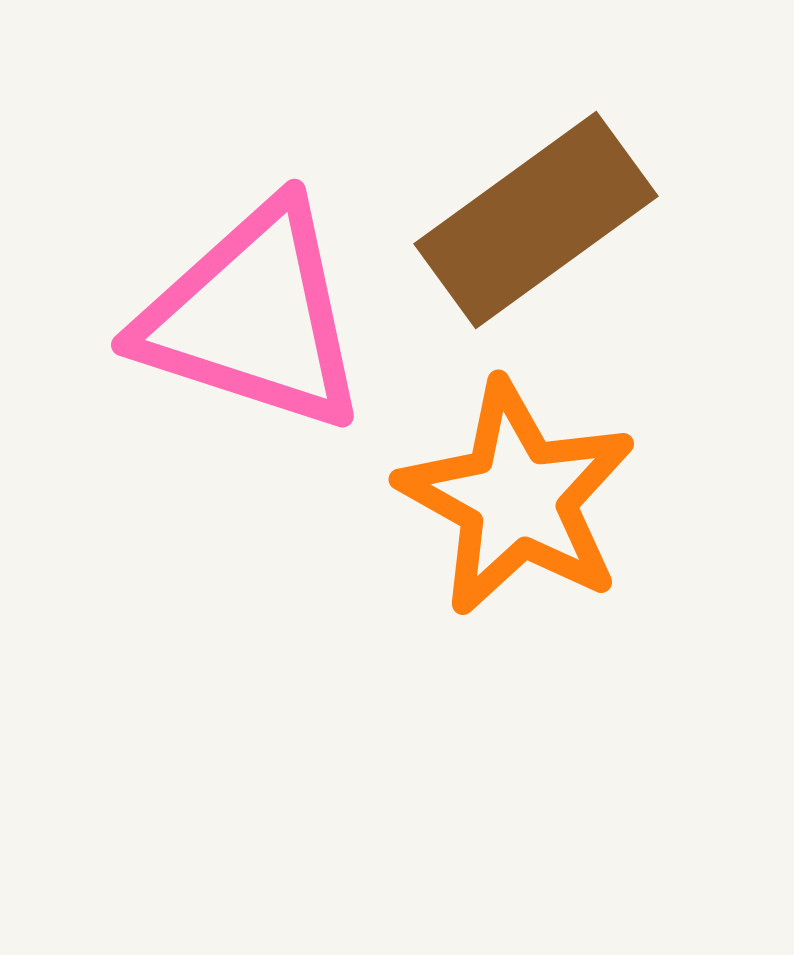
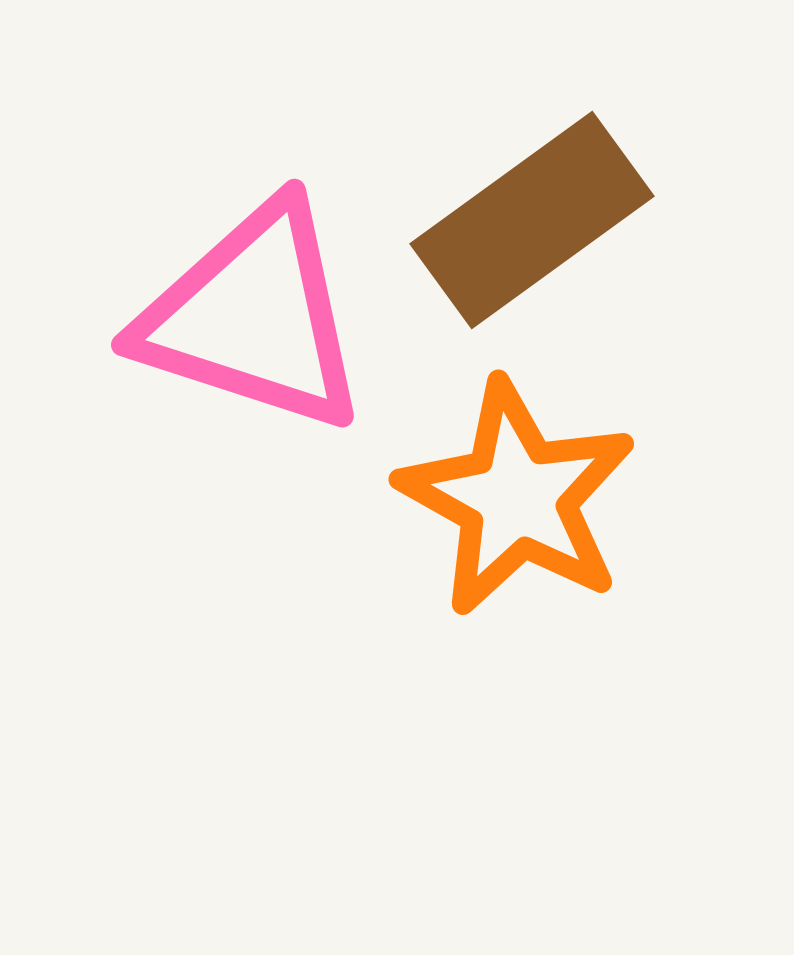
brown rectangle: moved 4 px left
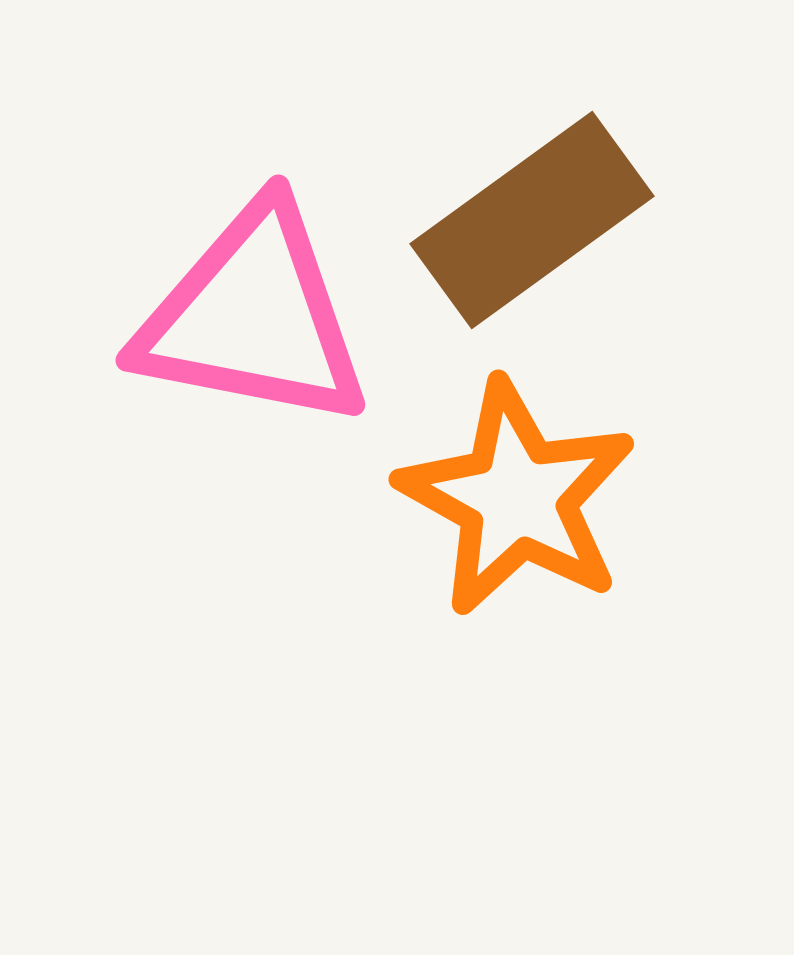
pink triangle: rotated 7 degrees counterclockwise
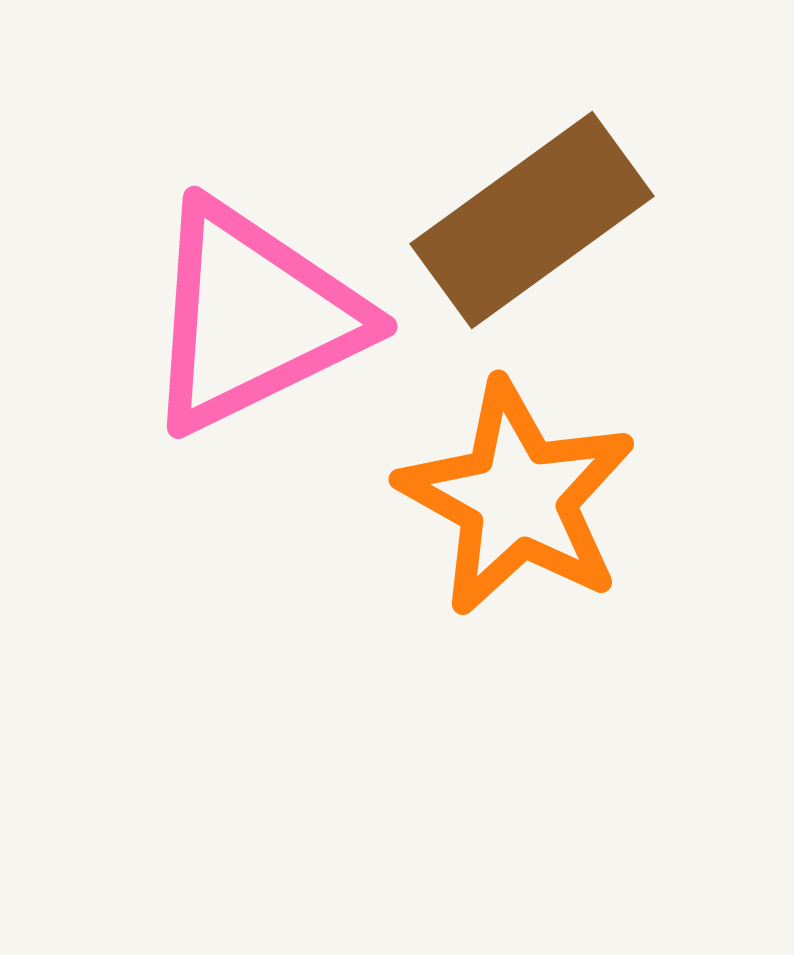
pink triangle: rotated 37 degrees counterclockwise
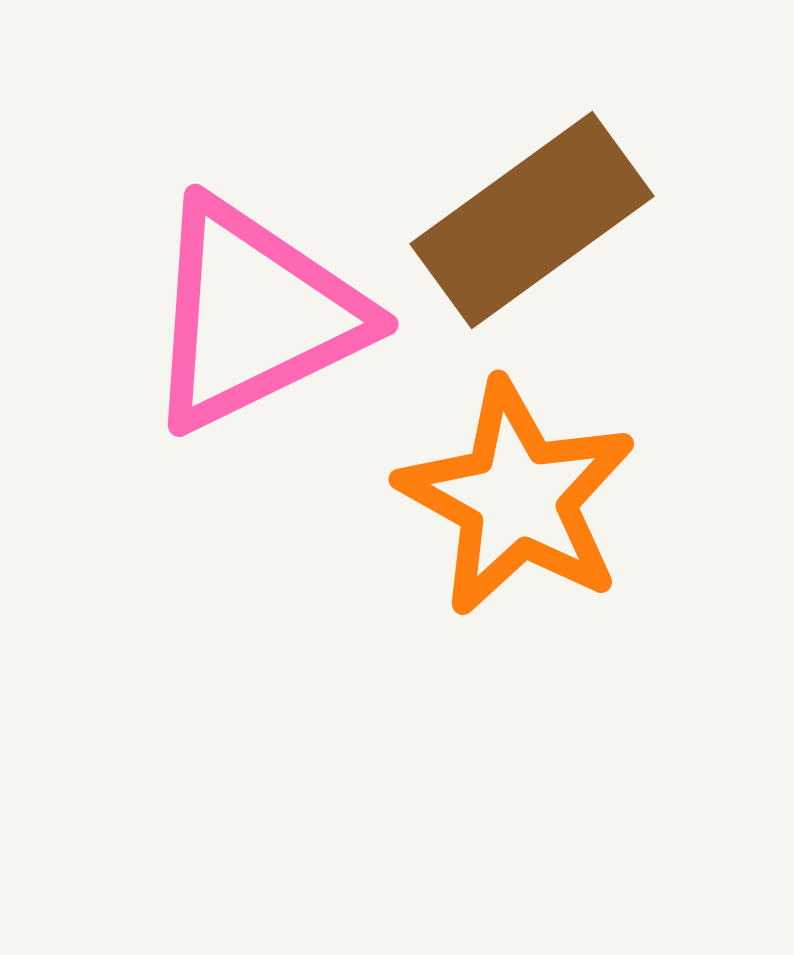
pink triangle: moved 1 px right, 2 px up
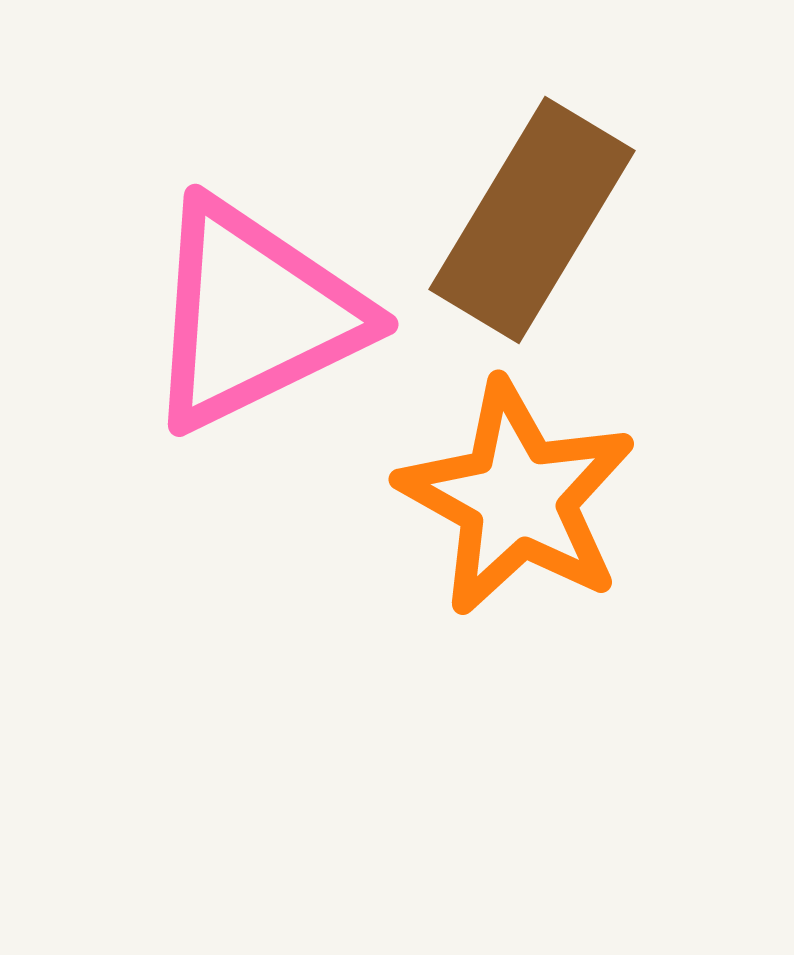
brown rectangle: rotated 23 degrees counterclockwise
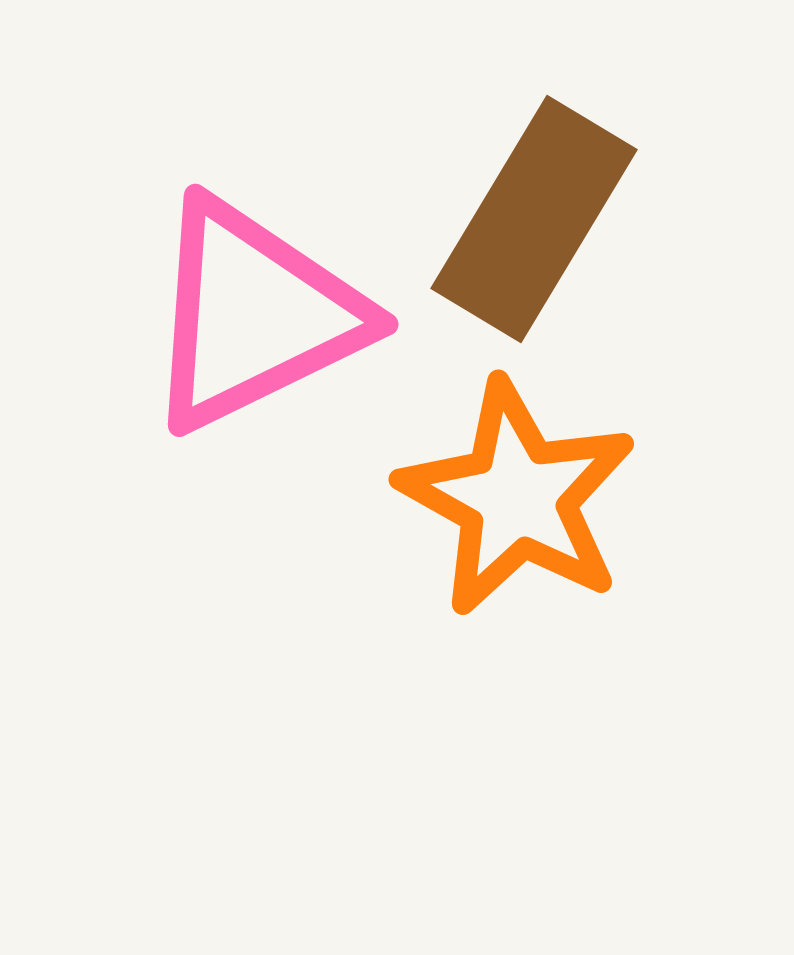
brown rectangle: moved 2 px right, 1 px up
